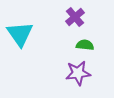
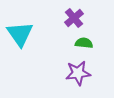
purple cross: moved 1 px left, 1 px down
green semicircle: moved 1 px left, 2 px up
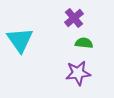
cyan triangle: moved 6 px down
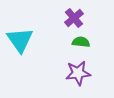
green semicircle: moved 3 px left, 1 px up
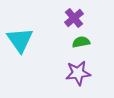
green semicircle: rotated 18 degrees counterclockwise
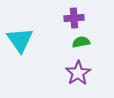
purple cross: rotated 36 degrees clockwise
purple star: rotated 25 degrees counterclockwise
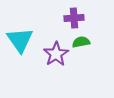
purple star: moved 22 px left, 19 px up
